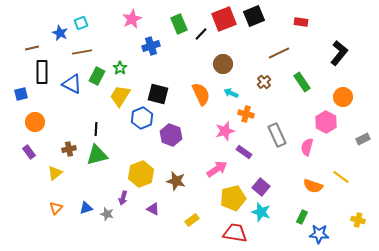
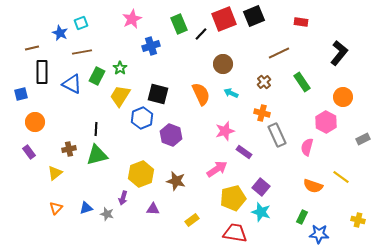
orange cross at (246, 114): moved 16 px right, 1 px up
purple triangle at (153, 209): rotated 24 degrees counterclockwise
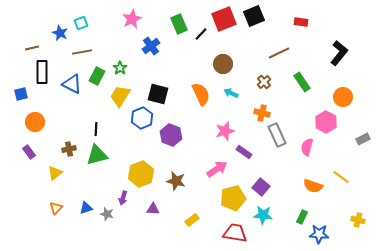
blue cross at (151, 46): rotated 18 degrees counterclockwise
cyan star at (261, 212): moved 2 px right, 3 px down; rotated 12 degrees counterclockwise
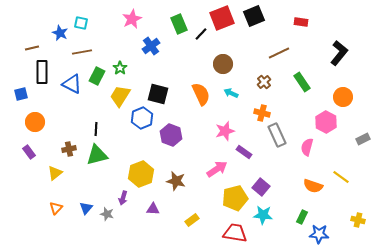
red square at (224, 19): moved 2 px left, 1 px up
cyan square at (81, 23): rotated 32 degrees clockwise
yellow pentagon at (233, 198): moved 2 px right
blue triangle at (86, 208): rotated 32 degrees counterclockwise
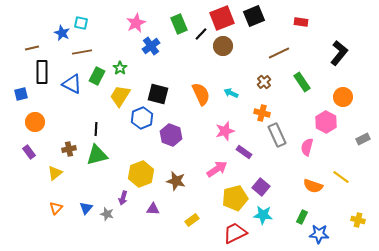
pink star at (132, 19): moved 4 px right, 4 px down
blue star at (60, 33): moved 2 px right
brown circle at (223, 64): moved 18 px up
red trapezoid at (235, 233): rotated 35 degrees counterclockwise
